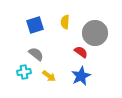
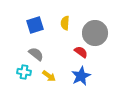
yellow semicircle: moved 1 px down
cyan cross: rotated 16 degrees clockwise
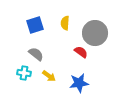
cyan cross: moved 1 px down
blue star: moved 2 px left, 7 px down; rotated 18 degrees clockwise
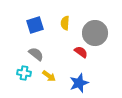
blue star: rotated 12 degrees counterclockwise
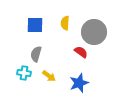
blue square: rotated 18 degrees clockwise
gray circle: moved 1 px left, 1 px up
gray semicircle: rotated 112 degrees counterclockwise
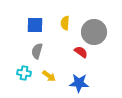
gray semicircle: moved 1 px right, 3 px up
blue star: rotated 24 degrees clockwise
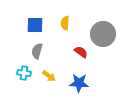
gray circle: moved 9 px right, 2 px down
